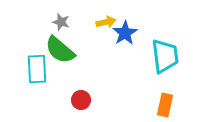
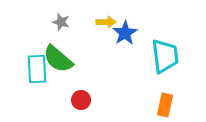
yellow arrow: rotated 12 degrees clockwise
green semicircle: moved 2 px left, 9 px down
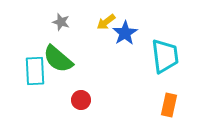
yellow arrow: rotated 144 degrees clockwise
cyan rectangle: moved 2 px left, 2 px down
orange rectangle: moved 4 px right
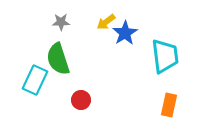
gray star: rotated 18 degrees counterclockwise
green semicircle: rotated 32 degrees clockwise
cyan rectangle: moved 9 px down; rotated 28 degrees clockwise
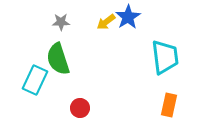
blue star: moved 3 px right, 16 px up
cyan trapezoid: moved 1 px down
red circle: moved 1 px left, 8 px down
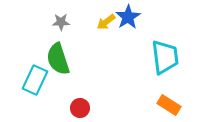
orange rectangle: rotated 70 degrees counterclockwise
